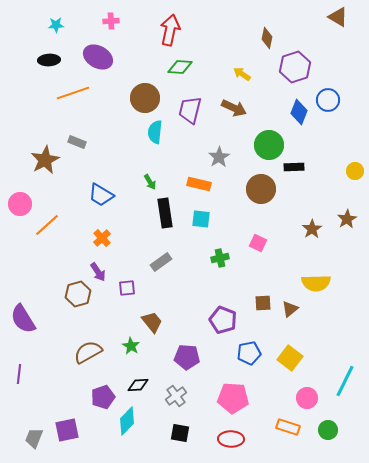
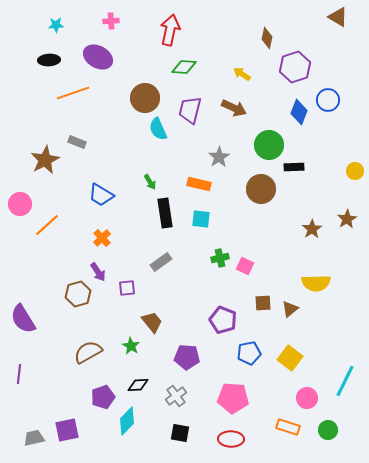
green diamond at (180, 67): moved 4 px right
cyan semicircle at (155, 132): moved 3 px right, 3 px up; rotated 30 degrees counterclockwise
pink square at (258, 243): moved 13 px left, 23 px down
gray trapezoid at (34, 438): rotated 55 degrees clockwise
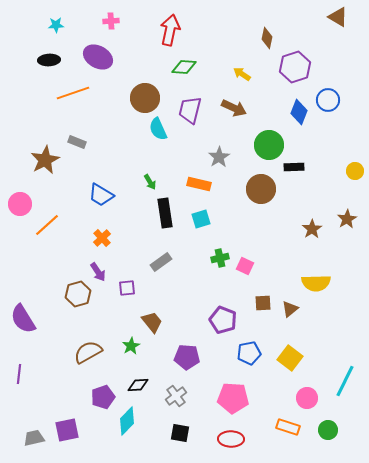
cyan square at (201, 219): rotated 24 degrees counterclockwise
green star at (131, 346): rotated 12 degrees clockwise
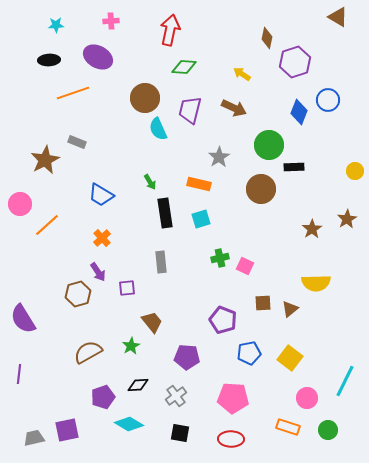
purple hexagon at (295, 67): moved 5 px up
gray rectangle at (161, 262): rotated 60 degrees counterclockwise
cyan diamond at (127, 421): moved 2 px right, 3 px down; rotated 76 degrees clockwise
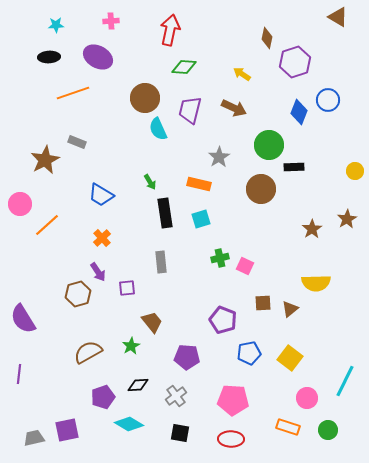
black ellipse at (49, 60): moved 3 px up
pink pentagon at (233, 398): moved 2 px down
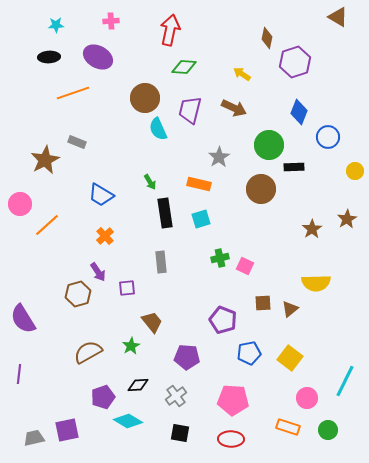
blue circle at (328, 100): moved 37 px down
orange cross at (102, 238): moved 3 px right, 2 px up
cyan diamond at (129, 424): moved 1 px left, 3 px up
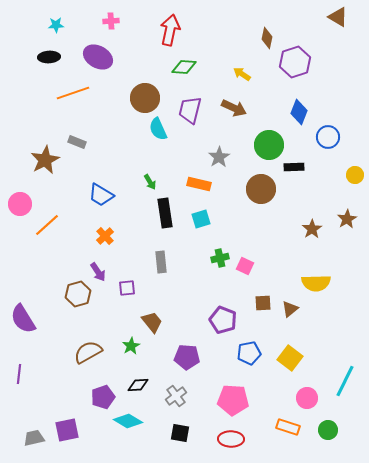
yellow circle at (355, 171): moved 4 px down
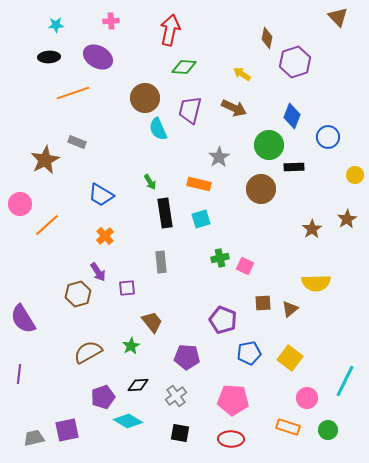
brown triangle at (338, 17): rotated 15 degrees clockwise
blue diamond at (299, 112): moved 7 px left, 4 px down
